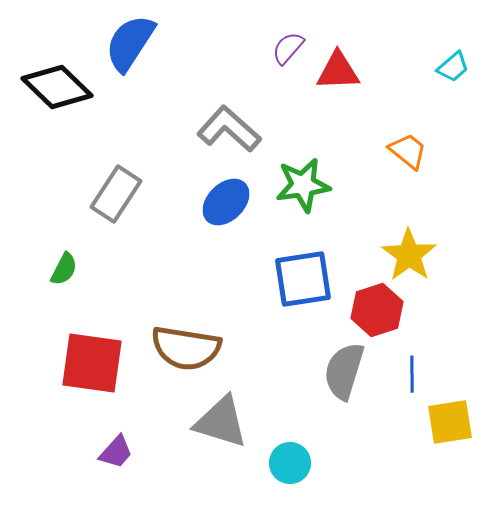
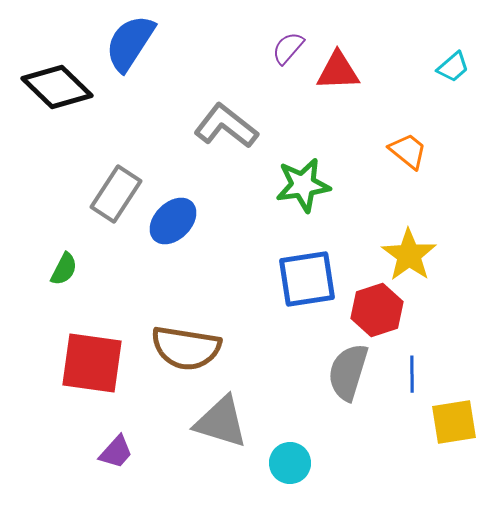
gray L-shape: moved 3 px left, 3 px up; rotated 4 degrees counterclockwise
blue ellipse: moved 53 px left, 19 px down
blue square: moved 4 px right
gray semicircle: moved 4 px right, 1 px down
yellow square: moved 4 px right
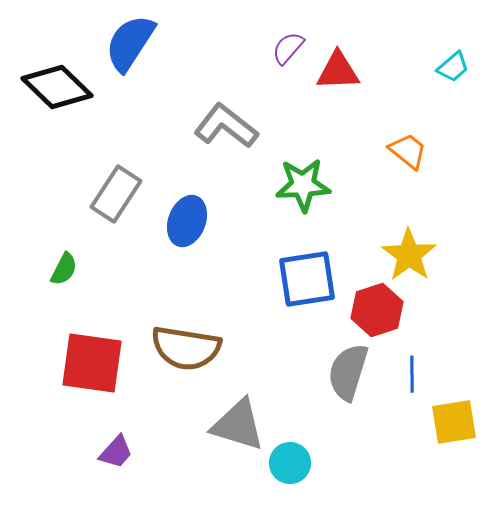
green star: rotated 6 degrees clockwise
blue ellipse: moved 14 px right; rotated 24 degrees counterclockwise
gray triangle: moved 17 px right, 3 px down
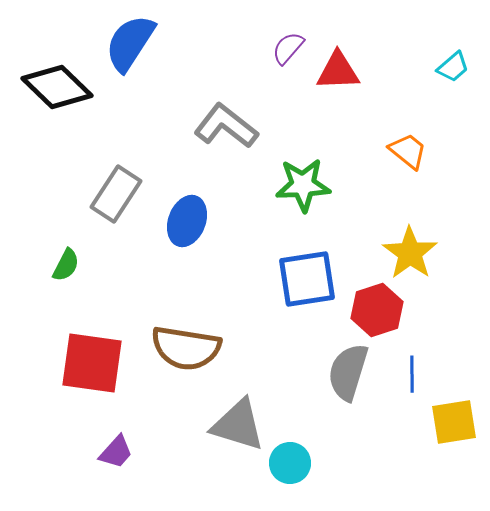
yellow star: moved 1 px right, 2 px up
green semicircle: moved 2 px right, 4 px up
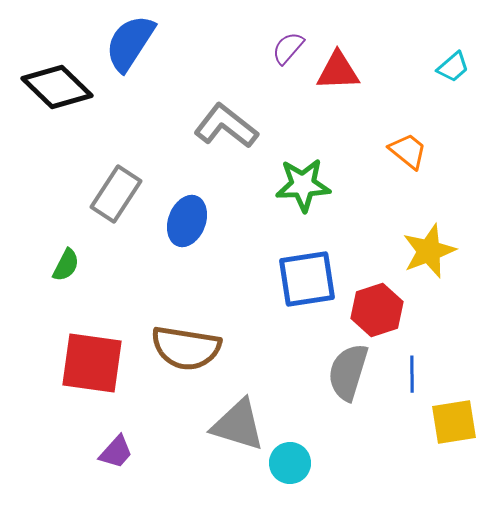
yellow star: moved 19 px right, 2 px up; rotated 16 degrees clockwise
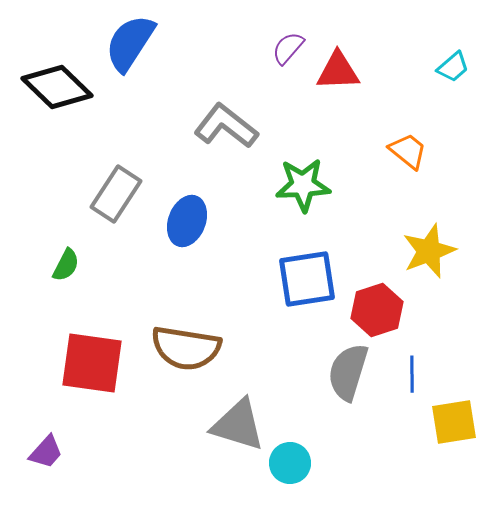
purple trapezoid: moved 70 px left
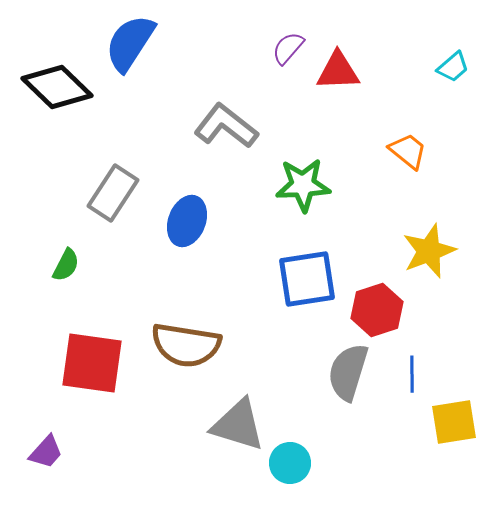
gray rectangle: moved 3 px left, 1 px up
brown semicircle: moved 3 px up
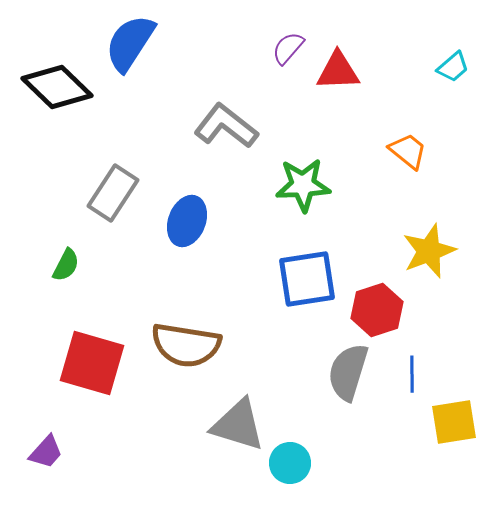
red square: rotated 8 degrees clockwise
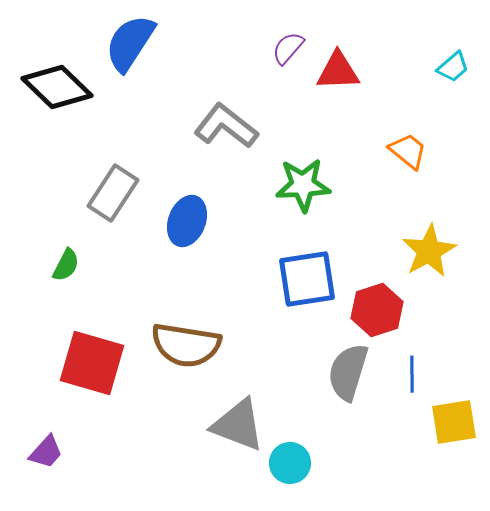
yellow star: rotated 8 degrees counterclockwise
gray triangle: rotated 4 degrees clockwise
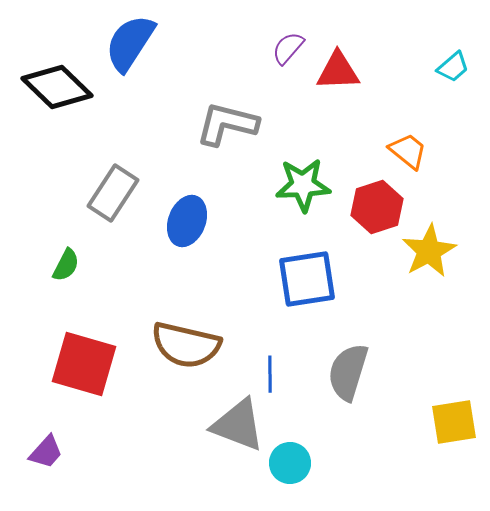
gray L-shape: moved 1 px right, 2 px up; rotated 24 degrees counterclockwise
red hexagon: moved 103 px up
brown semicircle: rotated 4 degrees clockwise
red square: moved 8 px left, 1 px down
blue line: moved 142 px left
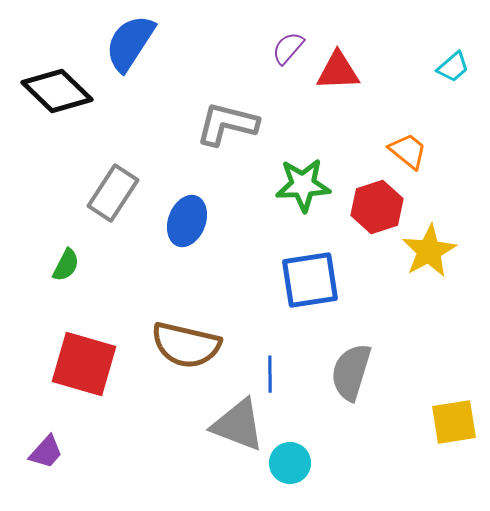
black diamond: moved 4 px down
blue square: moved 3 px right, 1 px down
gray semicircle: moved 3 px right
